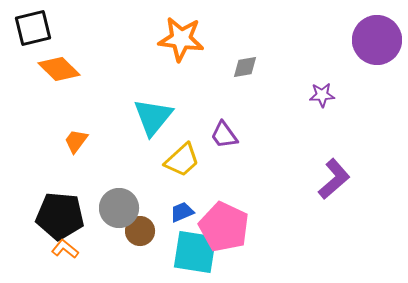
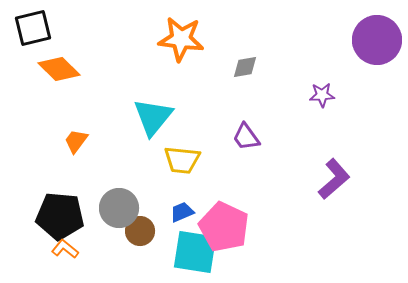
purple trapezoid: moved 22 px right, 2 px down
yellow trapezoid: rotated 48 degrees clockwise
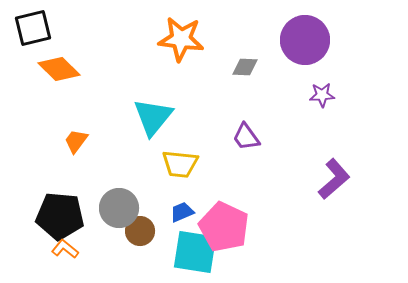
purple circle: moved 72 px left
gray diamond: rotated 12 degrees clockwise
yellow trapezoid: moved 2 px left, 4 px down
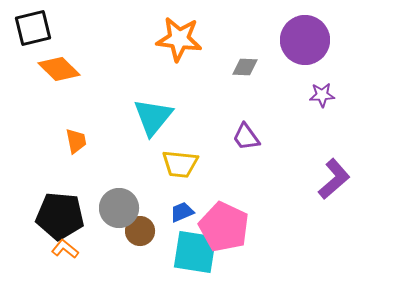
orange star: moved 2 px left
orange trapezoid: rotated 132 degrees clockwise
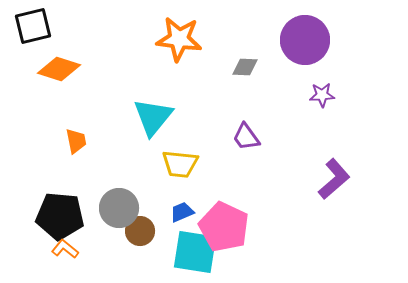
black square: moved 2 px up
orange diamond: rotated 27 degrees counterclockwise
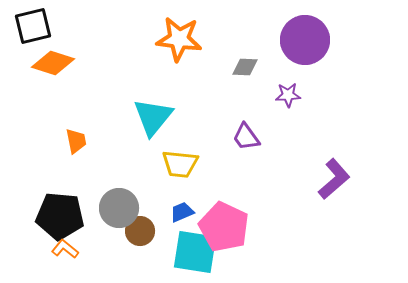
orange diamond: moved 6 px left, 6 px up
purple star: moved 34 px left
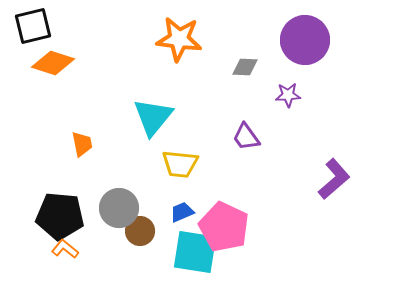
orange trapezoid: moved 6 px right, 3 px down
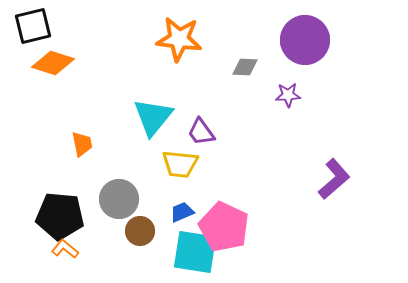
purple trapezoid: moved 45 px left, 5 px up
gray circle: moved 9 px up
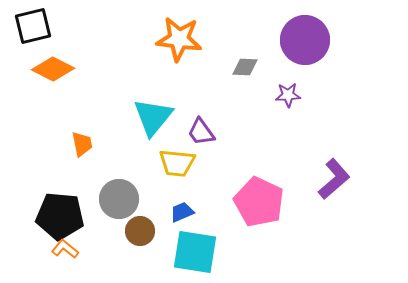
orange diamond: moved 6 px down; rotated 9 degrees clockwise
yellow trapezoid: moved 3 px left, 1 px up
pink pentagon: moved 35 px right, 25 px up
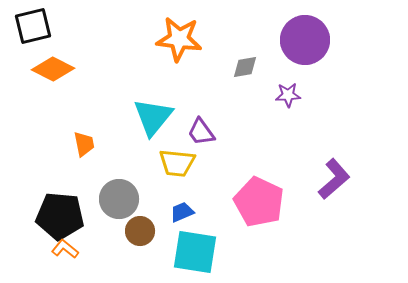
gray diamond: rotated 12 degrees counterclockwise
orange trapezoid: moved 2 px right
